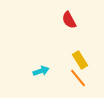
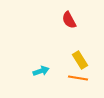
orange line: rotated 42 degrees counterclockwise
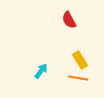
cyan arrow: rotated 35 degrees counterclockwise
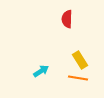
red semicircle: moved 2 px left, 1 px up; rotated 30 degrees clockwise
cyan arrow: rotated 21 degrees clockwise
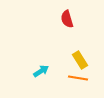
red semicircle: rotated 18 degrees counterclockwise
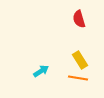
red semicircle: moved 12 px right
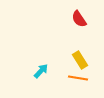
red semicircle: rotated 18 degrees counterclockwise
cyan arrow: rotated 14 degrees counterclockwise
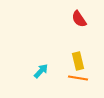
yellow rectangle: moved 2 px left, 1 px down; rotated 18 degrees clockwise
